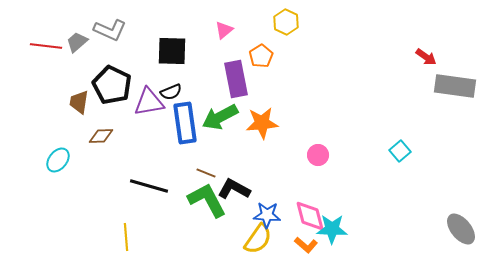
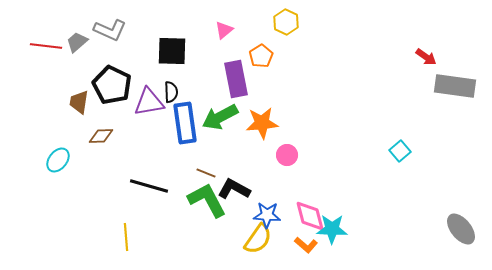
black semicircle: rotated 70 degrees counterclockwise
pink circle: moved 31 px left
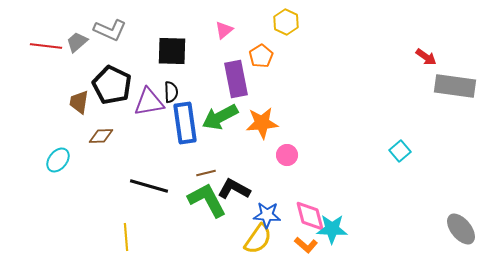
brown line: rotated 36 degrees counterclockwise
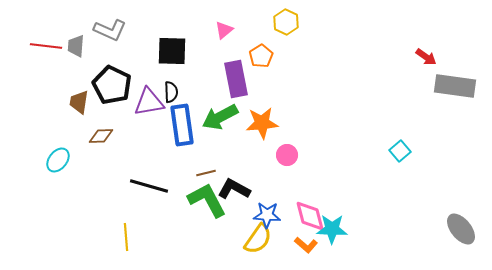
gray trapezoid: moved 1 px left, 4 px down; rotated 45 degrees counterclockwise
blue rectangle: moved 3 px left, 2 px down
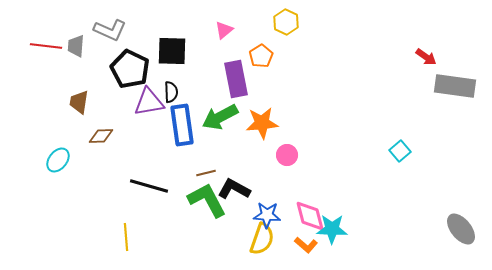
black pentagon: moved 18 px right, 16 px up
yellow semicircle: moved 4 px right; rotated 16 degrees counterclockwise
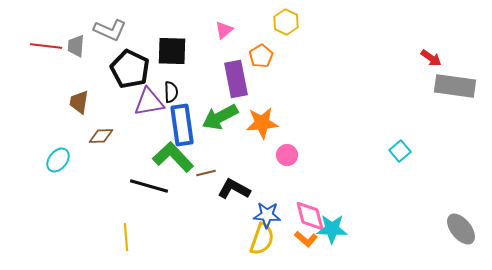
red arrow: moved 5 px right, 1 px down
green L-shape: moved 34 px left, 43 px up; rotated 15 degrees counterclockwise
orange L-shape: moved 6 px up
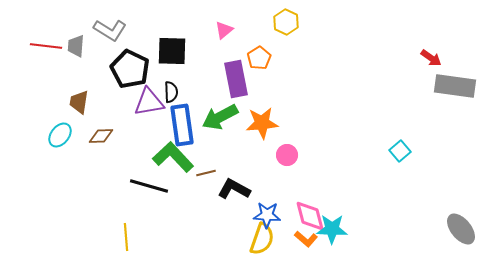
gray L-shape: rotated 8 degrees clockwise
orange pentagon: moved 2 px left, 2 px down
cyan ellipse: moved 2 px right, 25 px up
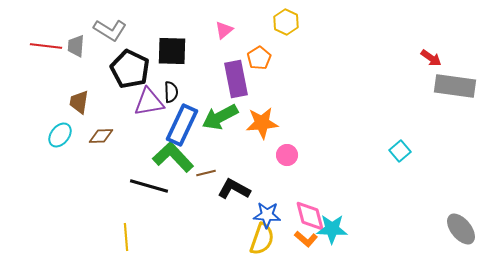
blue rectangle: rotated 33 degrees clockwise
